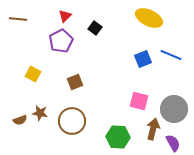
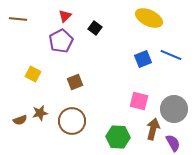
brown star: rotated 21 degrees counterclockwise
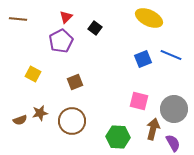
red triangle: moved 1 px right, 1 px down
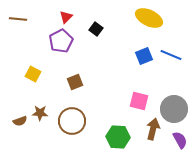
black square: moved 1 px right, 1 px down
blue square: moved 1 px right, 3 px up
brown star: rotated 14 degrees clockwise
brown semicircle: moved 1 px down
purple semicircle: moved 7 px right, 3 px up
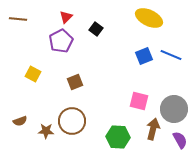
brown star: moved 6 px right, 18 px down
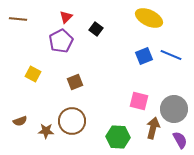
brown arrow: moved 1 px up
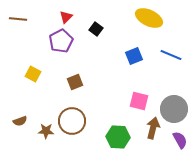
blue square: moved 10 px left
